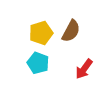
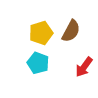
red arrow: moved 2 px up
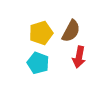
red arrow: moved 5 px left, 10 px up; rotated 25 degrees counterclockwise
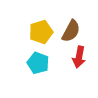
yellow pentagon: moved 1 px up
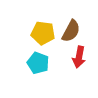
yellow pentagon: moved 2 px right, 1 px down; rotated 25 degrees clockwise
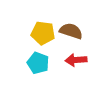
brown semicircle: rotated 100 degrees counterclockwise
red arrow: moved 3 px left, 3 px down; rotated 75 degrees clockwise
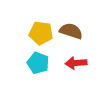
yellow pentagon: moved 2 px left
red arrow: moved 3 px down
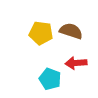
cyan pentagon: moved 12 px right, 16 px down
